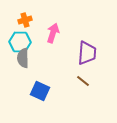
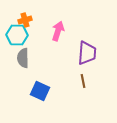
pink arrow: moved 5 px right, 2 px up
cyan hexagon: moved 3 px left, 7 px up
brown line: rotated 40 degrees clockwise
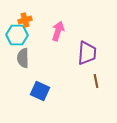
brown line: moved 13 px right
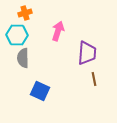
orange cross: moved 7 px up
brown line: moved 2 px left, 2 px up
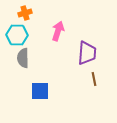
blue square: rotated 24 degrees counterclockwise
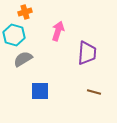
orange cross: moved 1 px up
cyan hexagon: moved 3 px left; rotated 15 degrees clockwise
gray semicircle: moved 1 px down; rotated 60 degrees clockwise
brown line: moved 13 px down; rotated 64 degrees counterclockwise
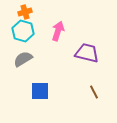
cyan hexagon: moved 9 px right, 4 px up
purple trapezoid: rotated 80 degrees counterclockwise
brown line: rotated 48 degrees clockwise
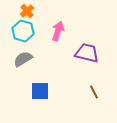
orange cross: moved 2 px right, 1 px up; rotated 24 degrees counterclockwise
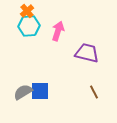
cyan hexagon: moved 6 px right, 5 px up; rotated 20 degrees counterclockwise
gray semicircle: moved 33 px down
